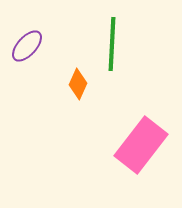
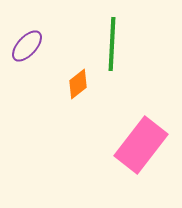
orange diamond: rotated 28 degrees clockwise
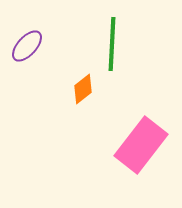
orange diamond: moved 5 px right, 5 px down
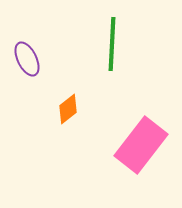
purple ellipse: moved 13 px down; rotated 68 degrees counterclockwise
orange diamond: moved 15 px left, 20 px down
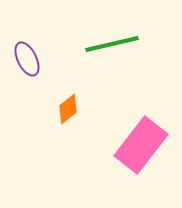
green line: rotated 74 degrees clockwise
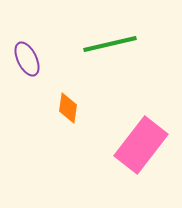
green line: moved 2 px left
orange diamond: moved 1 px up; rotated 44 degrees counterclockwise
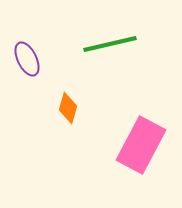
orange diamond: rotated 8 degrees clockwise
pink rectangle: rotated 10 degrees counterclockwise
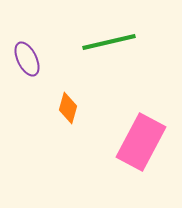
green line: moved 1 px left, 2 px up
pink rectangle: moved 3 px up
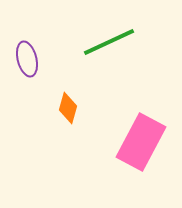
green line: rotated 12 degrees counterclockwise
purple ellipse: rotated 12 degrees clockwise
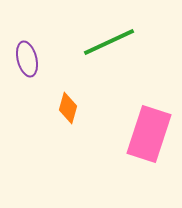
pink rectangle: moved 8 px right, 8 px up; rotated 10 degrees counterclockwise
